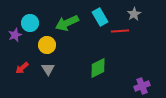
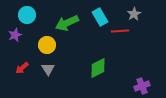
cyan circle: moved 3 px left, 8 px up
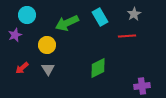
red line: moved 7 px right, 5 px down
purple cross: rotated 14 degrees clockwise
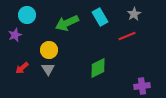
red line: rotated 18 degrees counterclockwise
yellow circle: moved 2 px right, 5 px down
